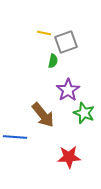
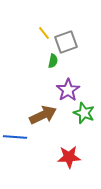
yellow line: rotated 40 degrees clockwise
brown arrow: rotated 76 degrees counterclockwise
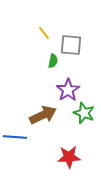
gray square: moved 5 px right, 3 px down; rotated 25 degrees clockwise
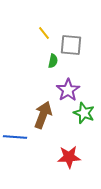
brown arrow: rotated 44 degrees counterclockwise
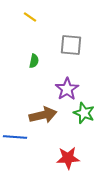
yellow line: moved 14 px left, 16 px up; rotated 16 degrees counterclockwise
green semicircle: moved 19 px left
purple star: moved 1 px left, 1 px up
brown arrow: rotated 56 degrees clockwise
red star: moved 1 px left, 1 px down
